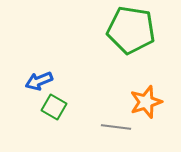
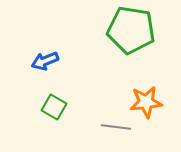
blue arrow: moved 6 px right, 20 px up
orange star: rotated 12 degrees clockwise
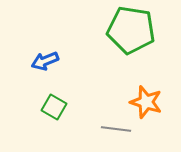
orange star: rotated 24 degrees clockwise
gray line: moved 2 px down
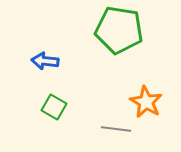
green pentagon: moved 12 px left
blue arrow: rotated 28 degrees clockwise
orange star: rotated 12 degrees clockwise
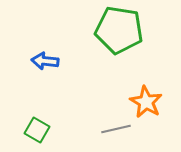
green square: moved 17 px left, 23 px down
gray line: rotated 20 degrees counterclockwise
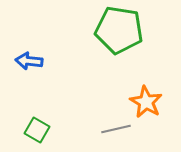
blue arrow: moved 16 px left
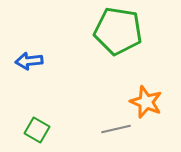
green pentagon: moved 1 px left, 1 px down
blue arrow: rotated 12 degrees counterclockwise
orange star: rotated 8 degrees counterclockwise
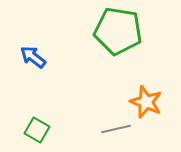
blue arrow: moved 4 px right, 4 px up; rotated 44 degrees clockwise
